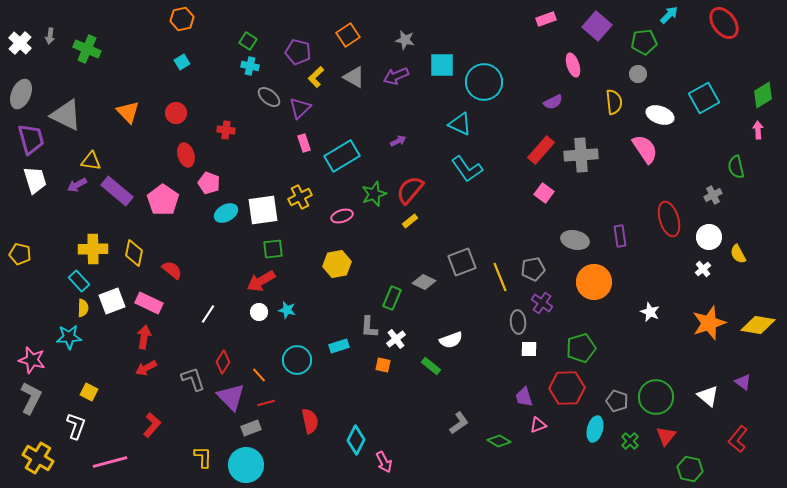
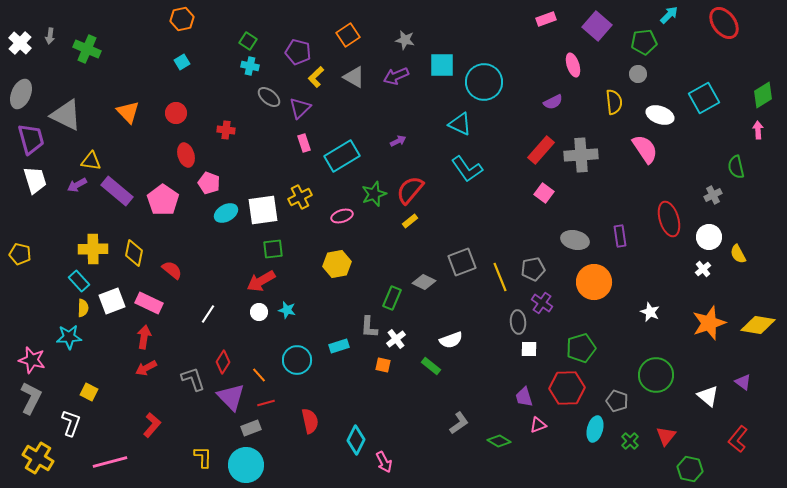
green circle at (656, 397): moved 22 px up
white L-shape at (76, 426): moved 5 px left, 3 px up
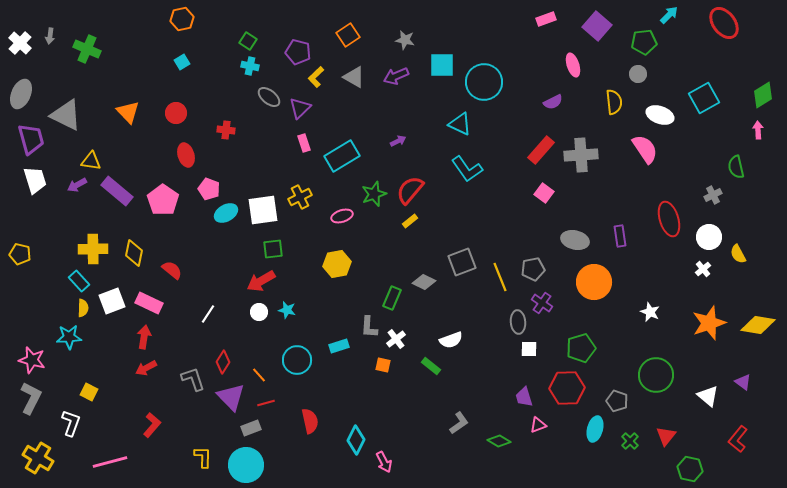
pink pentagon at (209, 183): moved 6 px down
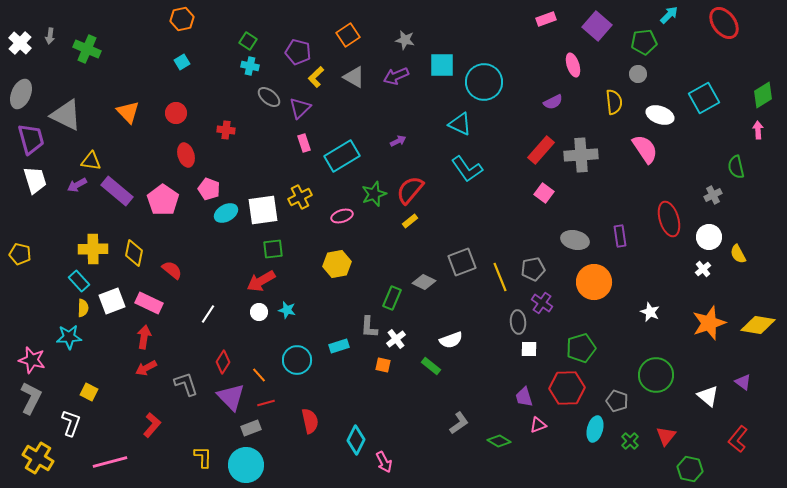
gray L-shape at (193, 379): moved 7 px left, 5 px down
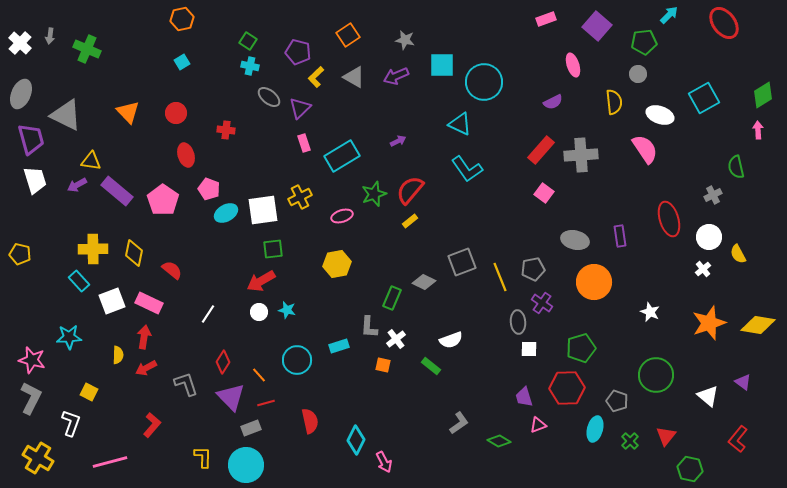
yellow semicircle at (83, 308): moved 35 px right, 47 px down
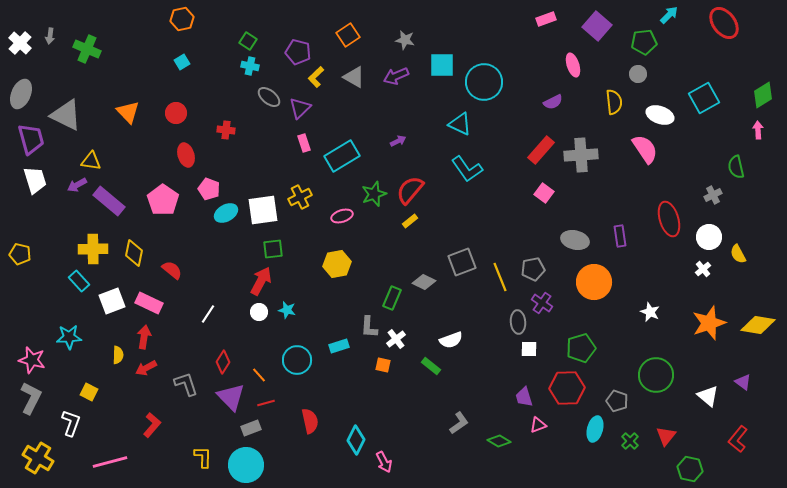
purple rectangle at (117, 191): moved 8 px left, 10 px down
red arrow at (261, 281): rotated 148 degrees clockwise
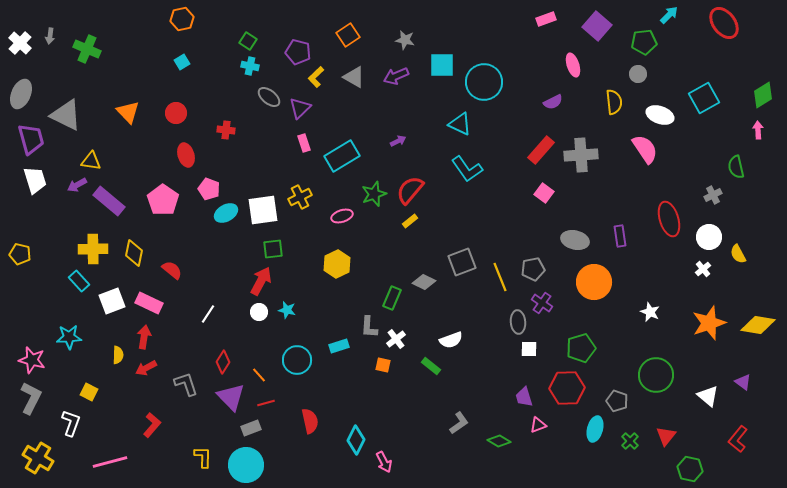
yellow hexagon at (337, 264): rotated 16 degrees counterclockwise
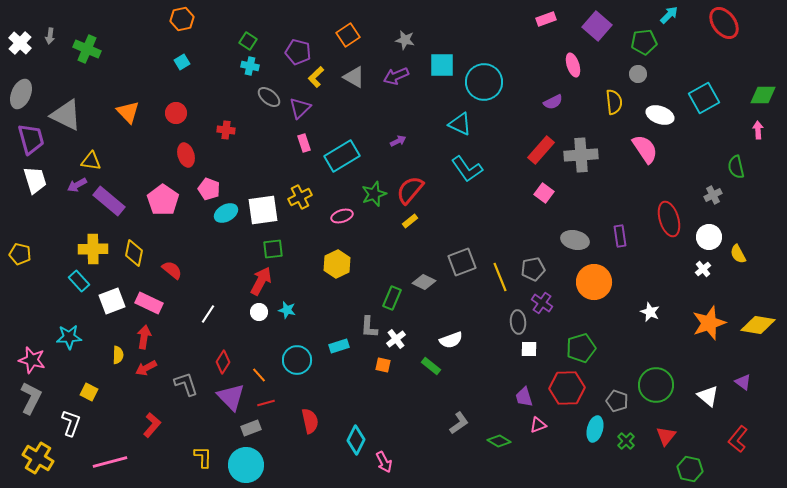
green diamond at (763, 95): rotated 32 degrees clockwise
green circle at (656, 375): moved 10 px down
green cross at (630, 441): moved 4 px left
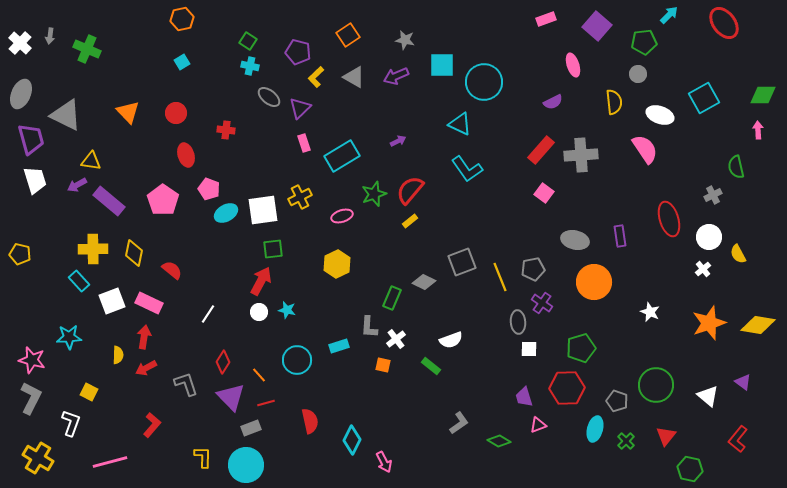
cyan diamond at (356, 440): moved 4 px left
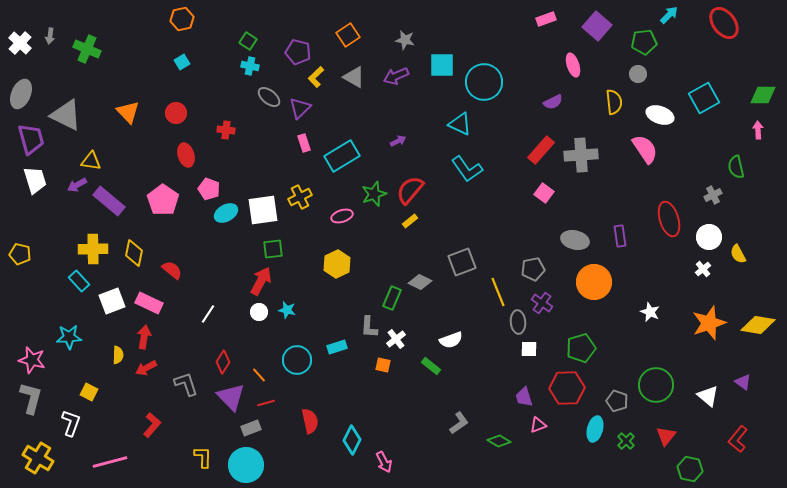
yellow line at (500, 277): moved 2 px left, 15 px down
gray diamond at (424, 282): moved 4 px left
cyan rectangle at (339, 346): moved 2 px left, 1 px down
gray L-shape at (31, 398): rotated 12 degrees counterclockwise
